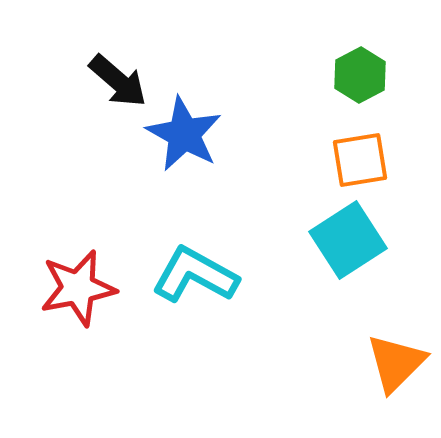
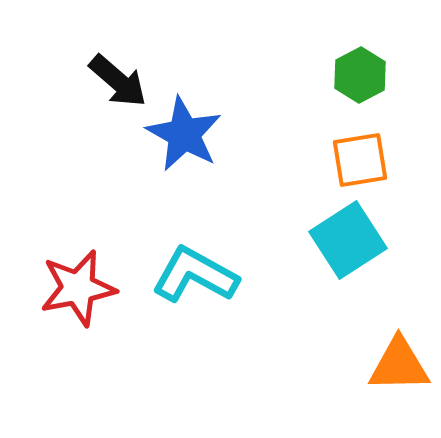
orange triangle: moved 3 px right, 2 px down; rotated 44 degrees clockwise
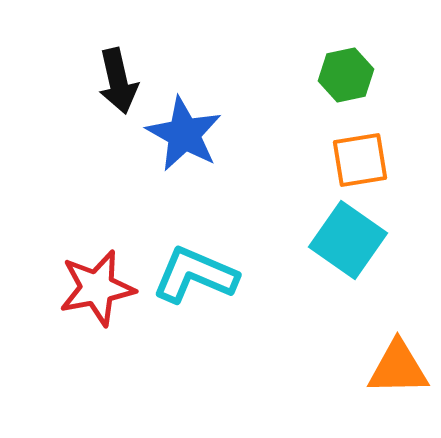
green hexagon: moved 14 px left; rotated 16 degrees clockwise
black arrow: rotated 36 degrees clockwise
cyan square: rotated 22 degrees counterclockwise
cyan L-shape: rotated 6 degrees counterclockwise
red star: moved 19 px right
orange triangle: moved 1 px left, 3 px down
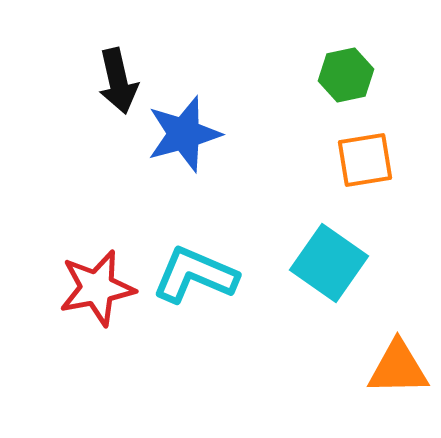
blue star: rotated 28 degrees clockwise
orange square: moved 5 px right
cyan square: moved 19 px left, 23 px down
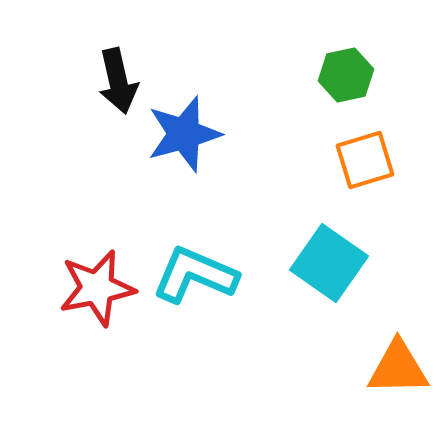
orange square: rotated 8 degrees counterclockwise
